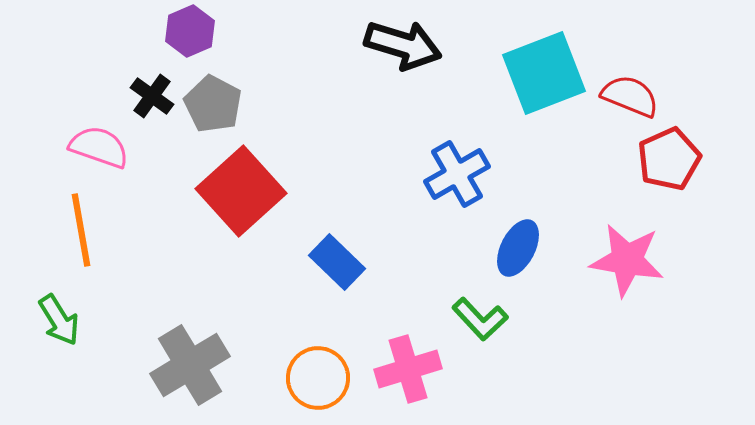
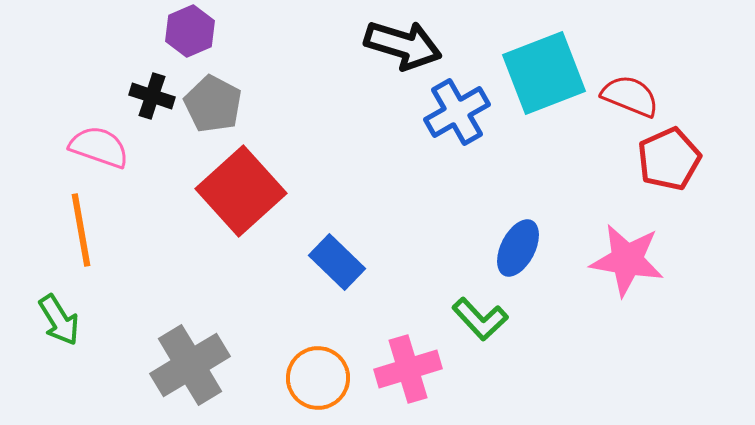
black cross: rotated 18 degrees counterclockwise
blue cross: moved 62 px up
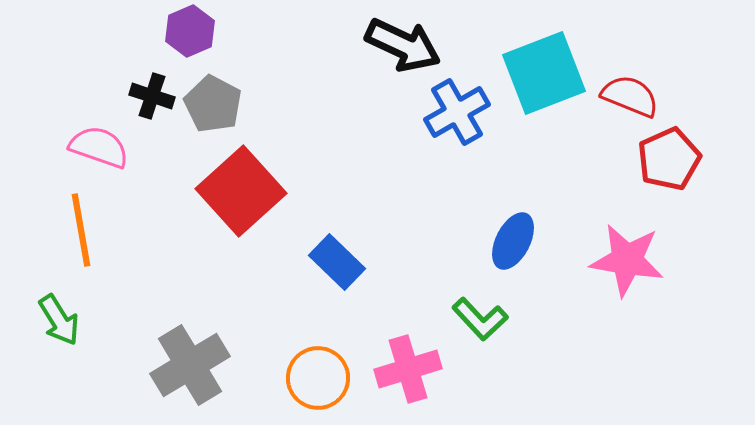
black arrow: rotated 8 degrees clockwise
blue ellipse: moved 5 px left, 7 px up
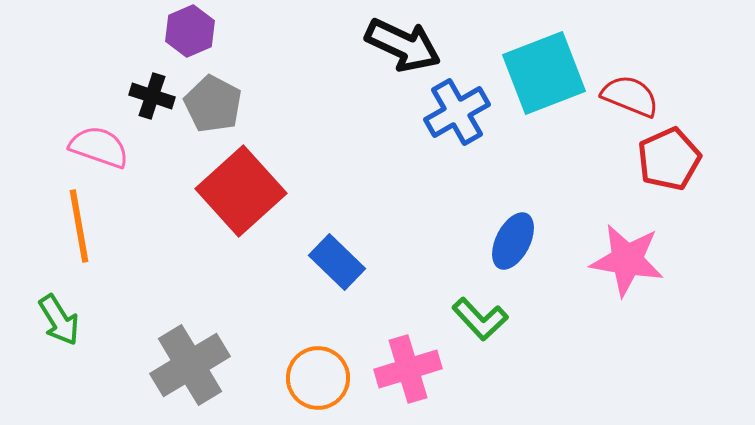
orange line: moved 2 px left, 4 px up
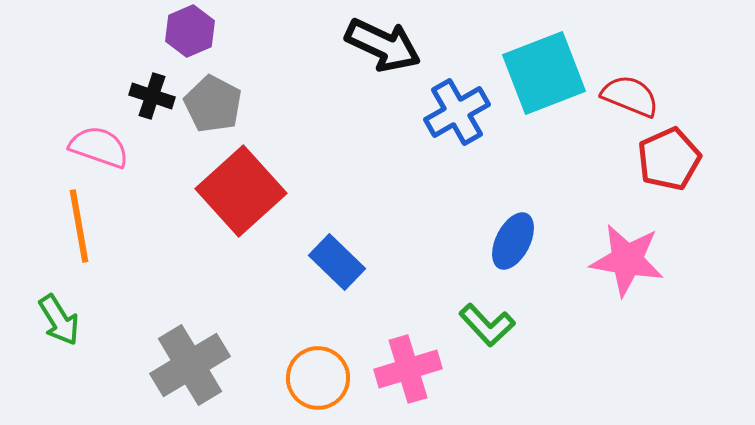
black arrow: moved 20 px left
green L-shape: moved 7 px right, 6 px down
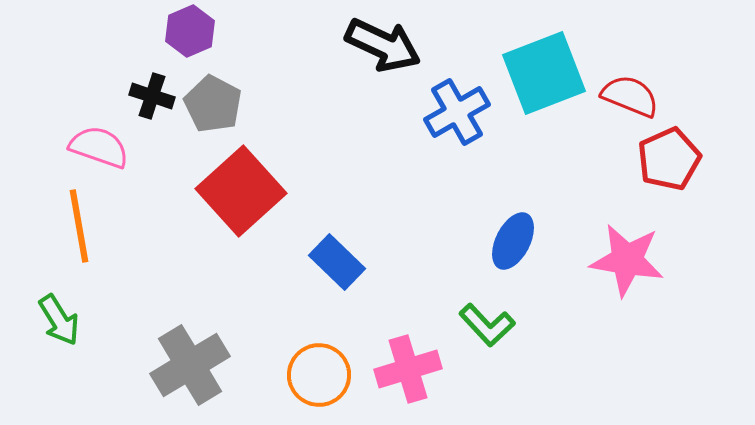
orange circle: moved 1 px right, 3 px up
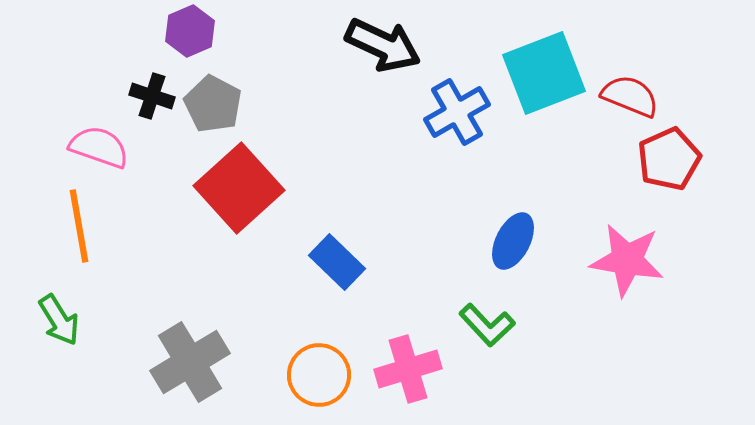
red square: moved 2 px left, 3 px up
gray cross: moved 3 px up
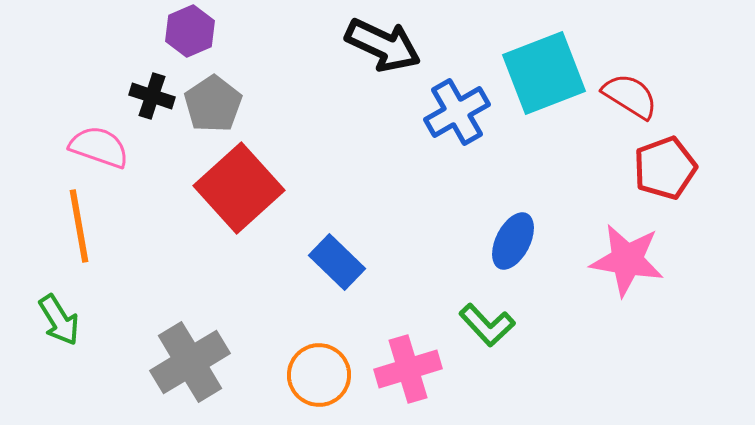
red semicircle: rotated 10 degrees clockwise
gray pentagon: rotated 10 degrees clockwise
red pentagon: moved 4 px left, 9 px down; rotated 4 degrees clockwise
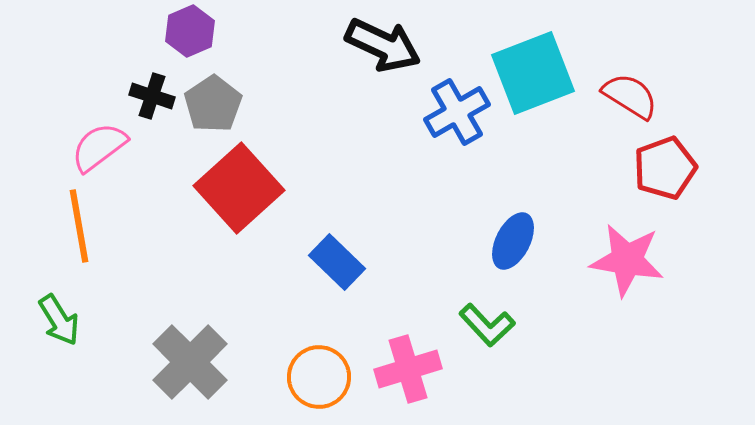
cyan square: moved 11 px left
pink semicircle: rotated 56 degrees counterclockwise
gray cross: rotated 14 degrees counterclockwise
orange circle: moved 2 px down
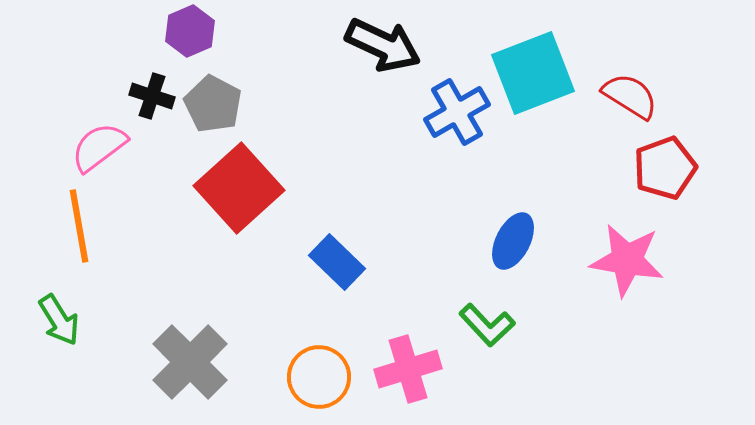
gray pentagon: rotated 10 degrees counterclockwise
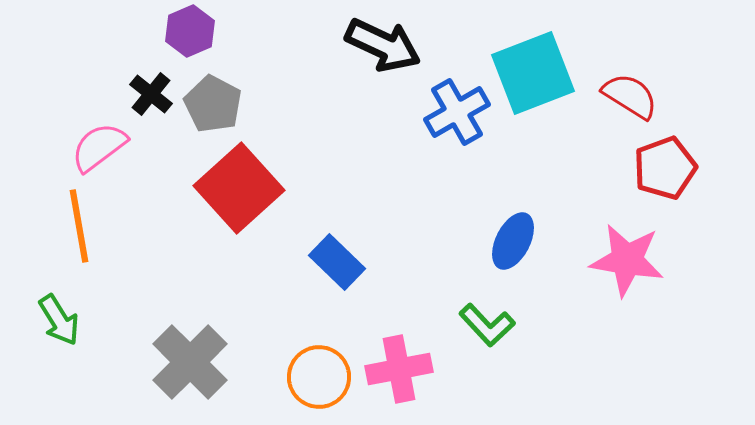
black cross: moved 1 px left, 2 px up; rotated 21 degrees clockwise
pink cross: moved 9 px left; rotated 6 degrees clockwise
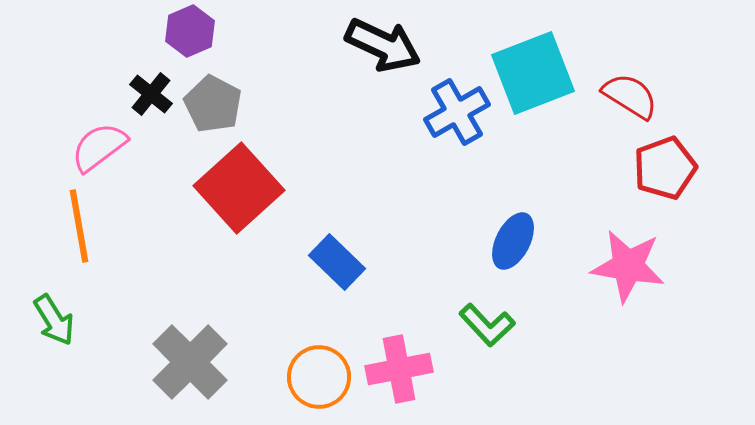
pink star: moved 1 px right, 6 px down
green arrow: moved 5 px left
